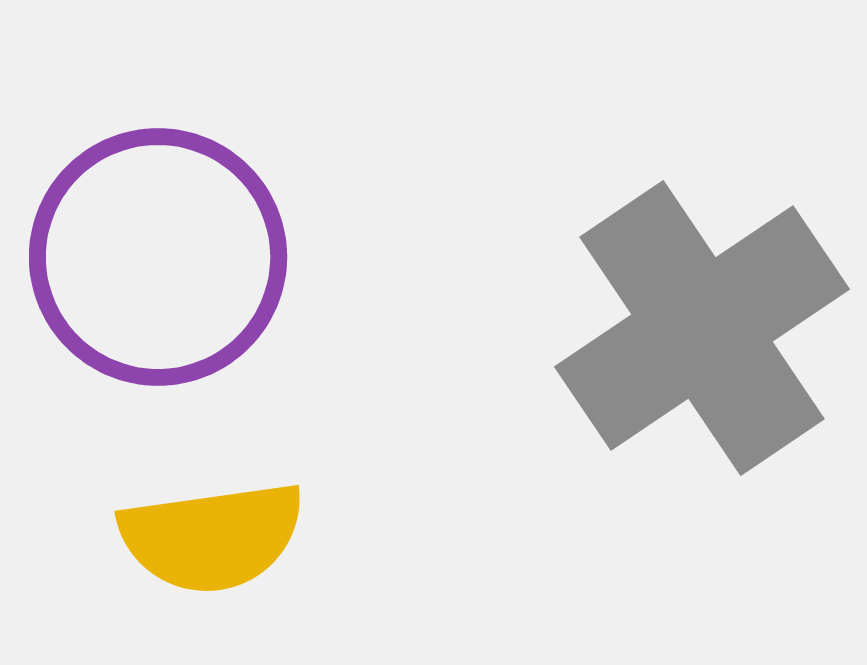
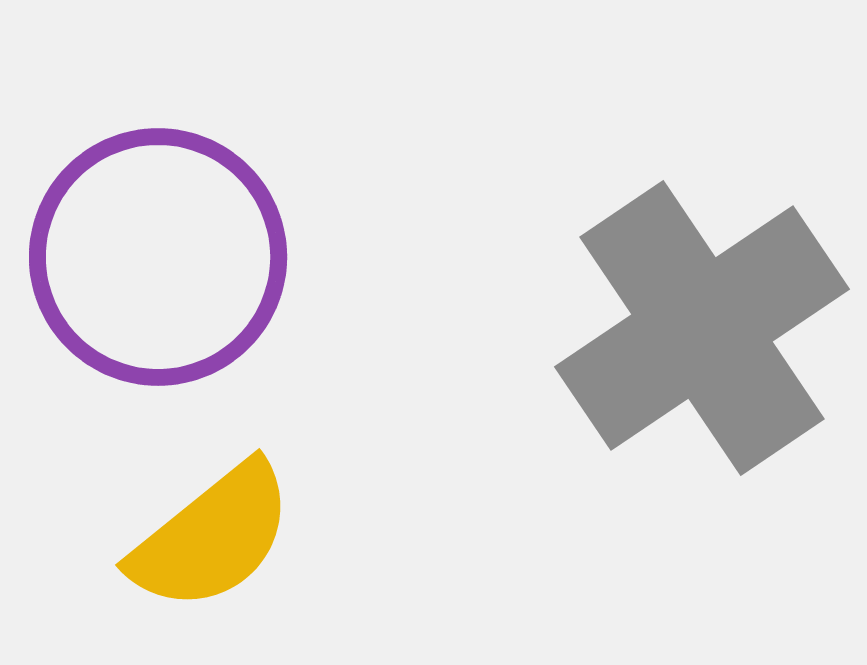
yellow semicircle: rotated 31 degrees counterclockwise
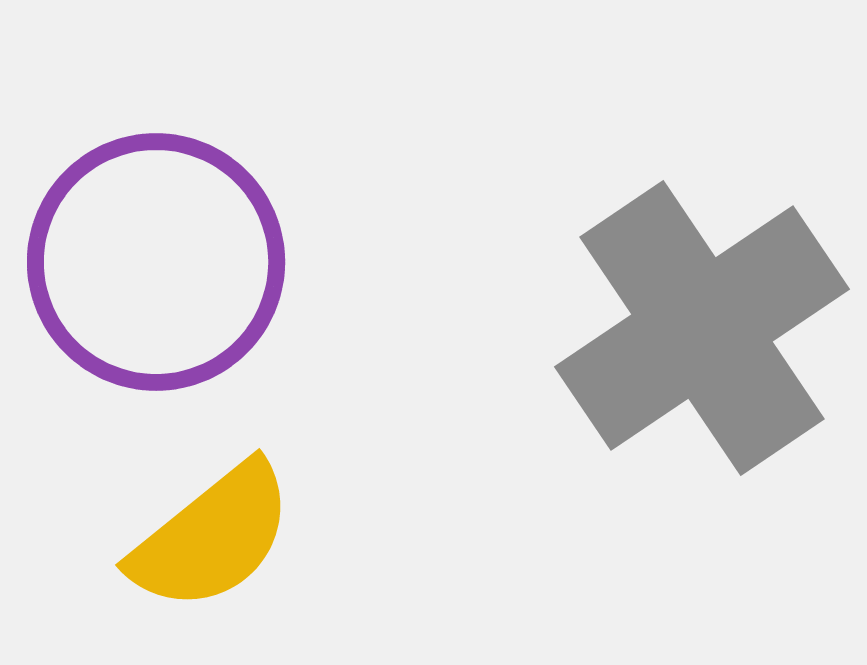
purple circle: moved 2 px left, 5 px down
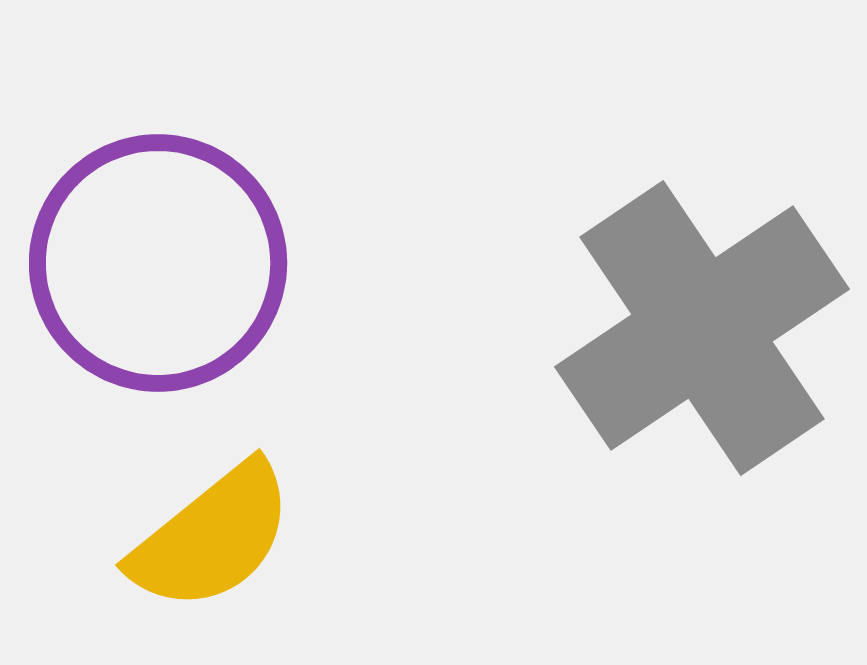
purple circle: moved 2 px right, 1 px down
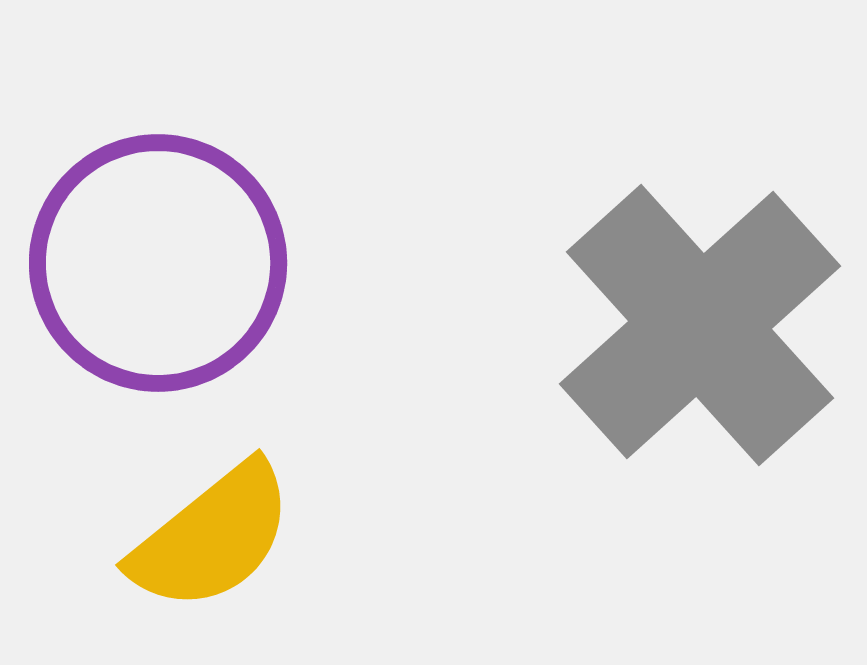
gray cross: moved 2 px left, 3 px up; rotated 8 degrees counterclockwise
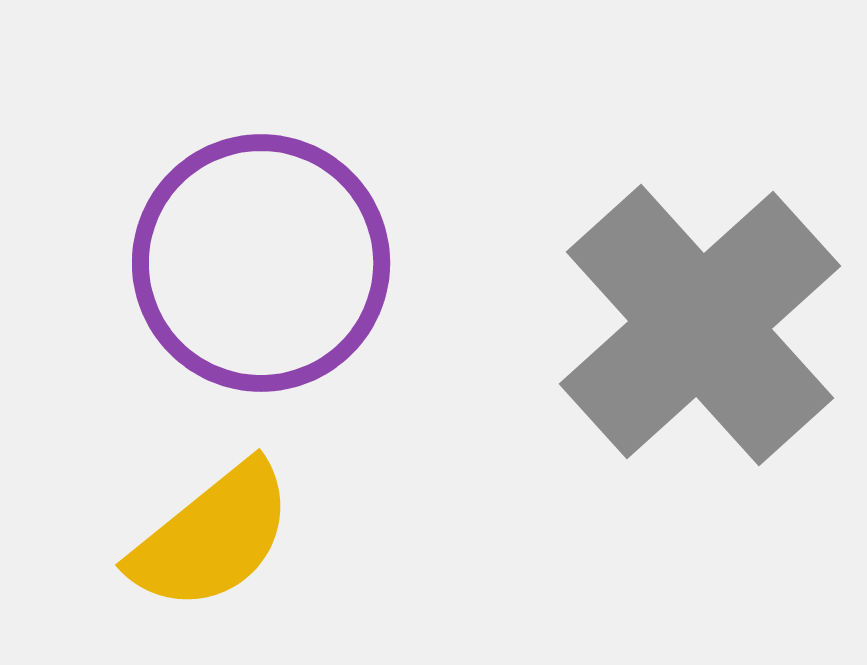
purple circle: moved 103 px right
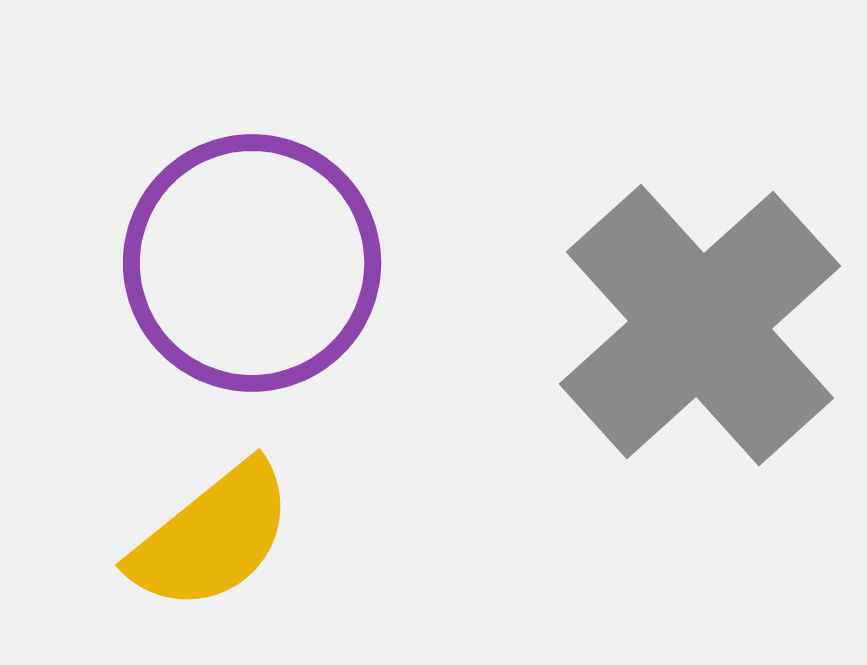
purple circle: moved 9 px left
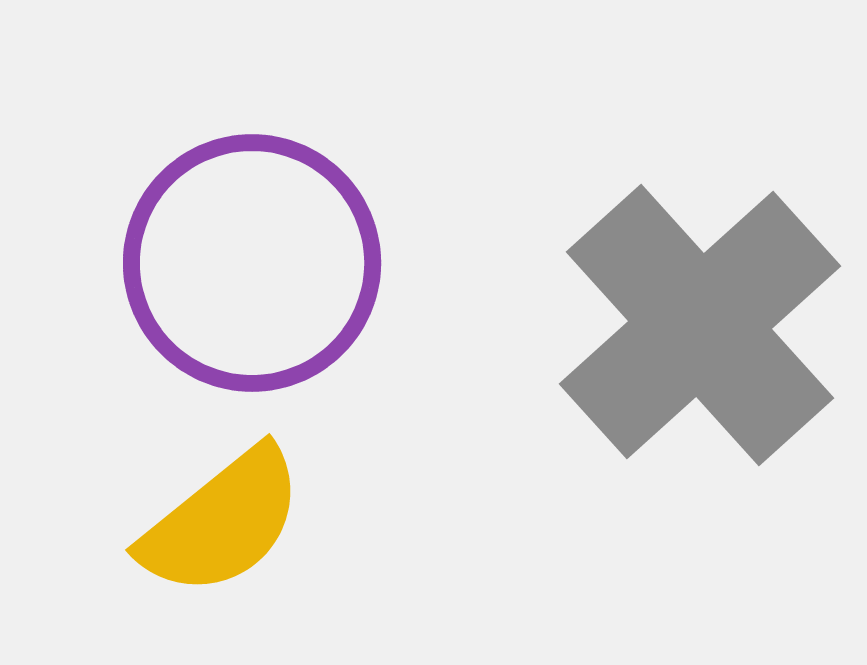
yellow semicircle: moved 10 px right, 15 px up
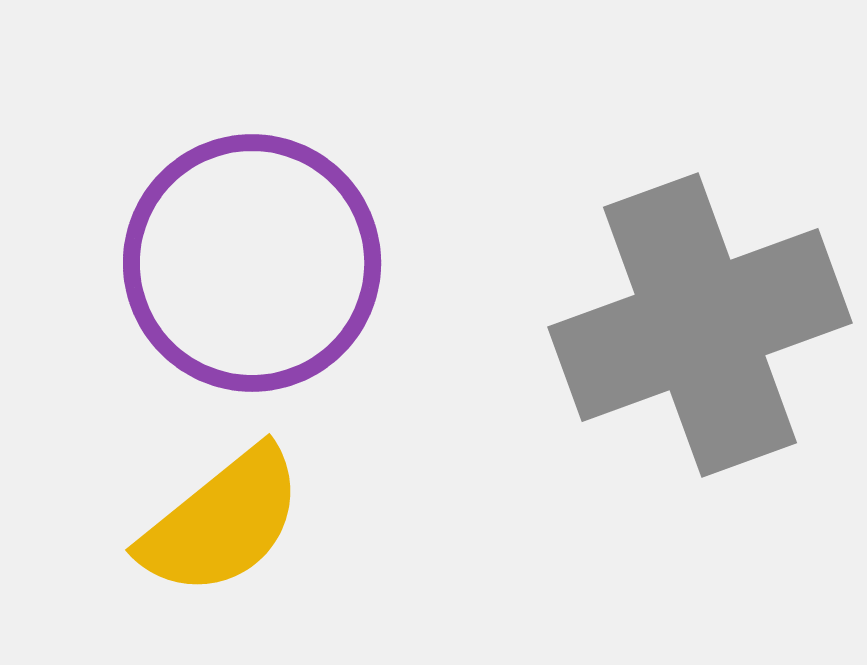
gray cross: rotated 22 degrees clockwise
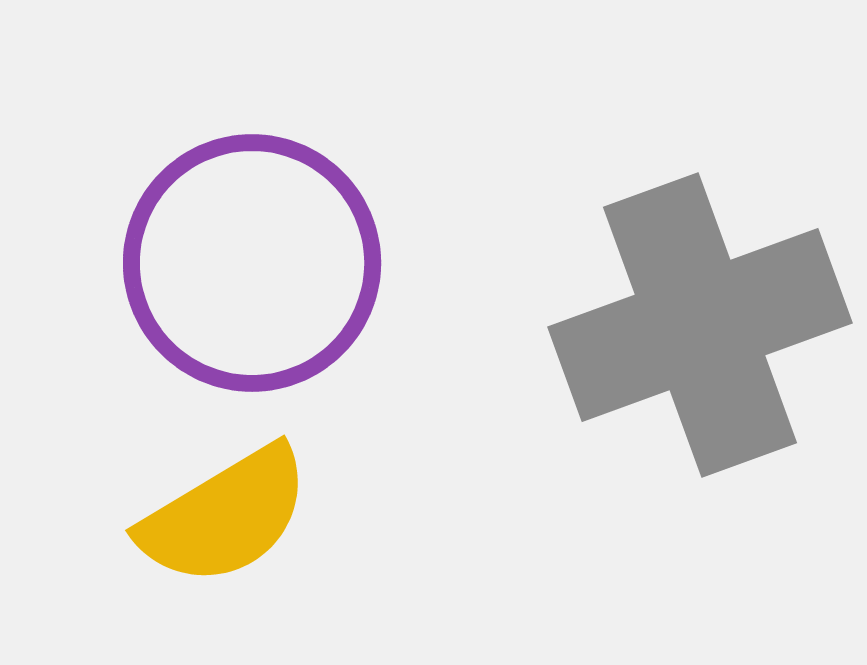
yellow semicircle: moved 3 px right, 6 px up; rotated 8 degrees clockwise
